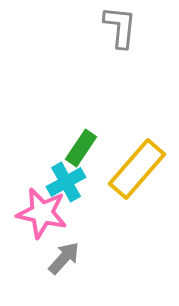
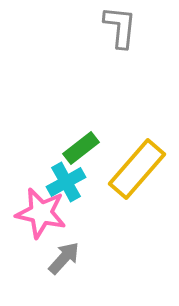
green rectangle: rotated 18 degrees clockwise
pink star: moved 1 px left
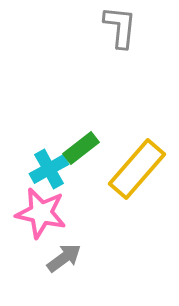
cyan cross: moved 17 px left, 13 px up
gray arrow: rotated 12 degrees clockwise
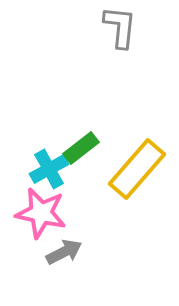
gray arrow: moved 6 px up; rotated 9 degrees clockwise
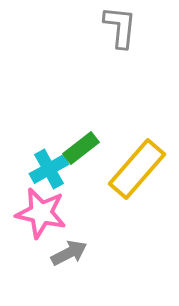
gray arrow: moved 5 px right, 1 px down
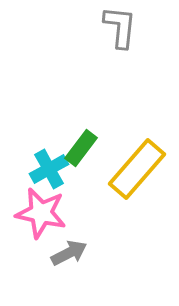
green rectangle: rotated 15 degrees counterclockwise
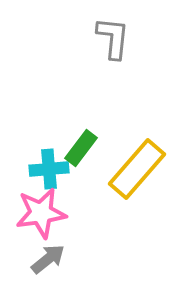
gray L-shape: moved 7 px left, 11 px down
cyan cross: rotated 24 degrees clockwise
pink star: rotated 21 degrees counterclockwise
gray arrow: moved 21 px left, 6 px down; rotated 12 degrees counterclockwise
